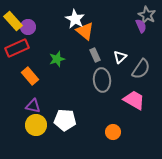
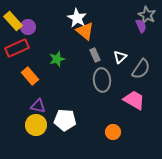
white star: moved 2 px right, 1 px up
purple triangle: moved 5 px right
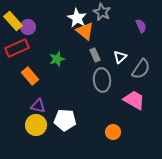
gray star: moved 45 px left, 3 px up
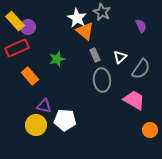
yellow rectangle: moved 2 px right
purple triangle: moved 6 px right
orange circle: moved 37 px right, 2 px up
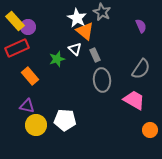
white triangle: moved 45 px left, 8 px up; rotated 32 degrees counterclockwise
purple triangle: moved 17 px left
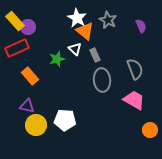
gray star: moved 6 px right, 8 px down
gray semicircle: moved 6 px left; rotated 55 degrees counterclockwise
